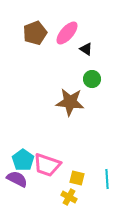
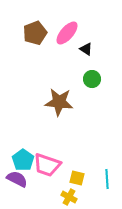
brown star: moved 11 px left
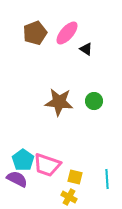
green circle: moved 2 px right, 22 px down
yellow square: moved 2 px left, 1 px up
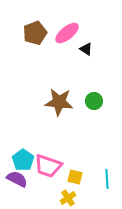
pink ellipse: rotated 10 degrees clockwise
pink trapezoid: moved 1 px right, 1 px down
yellow cross: moved 1 px left, 1 px down; rotated 28 degrees clockwise
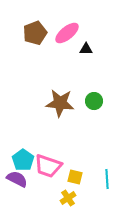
black triangle: rotated 32 degrees counterclockwise
brown star: moved 1 px right, 1 px down
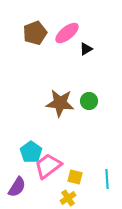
black triangle: rotated 32 degrees counterclockwise
green circle: moved 5 px left
cyan pentagon: moved 8 px right, 8 px up
pink trapezoid: rotated 124 degrees clockwise
purple semicircle: moved 8 px down; rotated 95 degrees clockwise
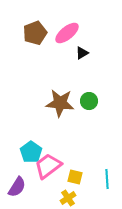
black triangle: moved 4 px left, 4 px down
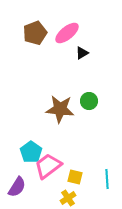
brown star: moved 6 px down
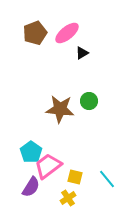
cyan line: rotated 36 degrees counterclockwise
purple semicircle: moved 14 px right
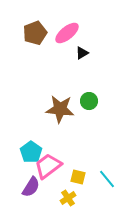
yellow square: moved 3 px right
